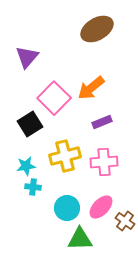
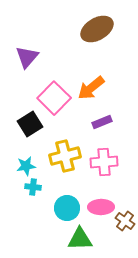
pink ellipse: rotated 45 degrees clockwise
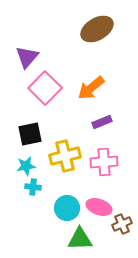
pink square: moved 9 px left, 10 px up
black square: moved 10 px down; rotated 20 degrees clockwise
pink ellipse: moved 2 px left; rotated 20 degrees clockwise
brown cross: moved 3 px left, 3 px down; rotated 30 degrees clockwise
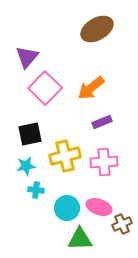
cyan cross: moved 3 px right, 3 px down
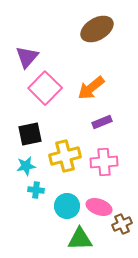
cyan circle: moved 2 px up
